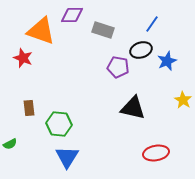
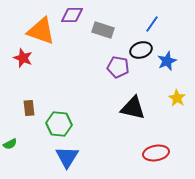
yellow star: moved 6 px left, 2 px up
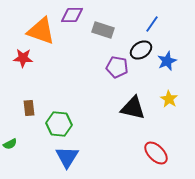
black ellipse: rotated 15 degrees counterclockwise
red star: rotated 18 degrees counterclockwise
purple pentagon: moved 1 px left
yellow star: moved 8 px left, 1 px down
red ellipse: rotated 55 degrees clockwise
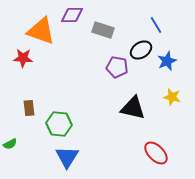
blue line: moved 4 px right, 1 px down; rotated 66 degrees counterclockwise
yellow star: moved 3 px right, 2 px up; rotated 18 degrees counterclockwise
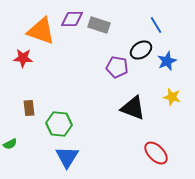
purple diamond: moved 4 px down
gray rectangle: moved 4 px left, 5 px up
black triangle: rotated 8 degrees clockwise
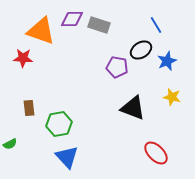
green hexagon: rotated 15 degrees counterclockwise
blue triangle: rotated 15 degrees counterclockwise
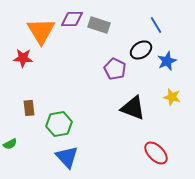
orange triangle: rotated 40 degrees clockwise
purple pentagon: moved 2 px left, 2 px down; rotated 15 degrees clockwise
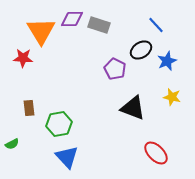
blue line: rotated 12 degrees counterclockwise
green semicircle: moved 2 px right
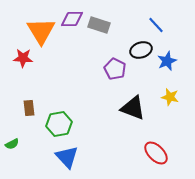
black ellipse: rotated 15 degrees clockwise
yellow star: moved 2 px left
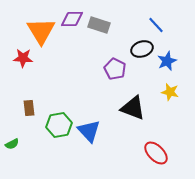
black ellipse: moved 1 px right, 1 px up
yellow star: moved 5 px up
green hexagon: moved 1 px down
blue triangle: moved 22 px right, 26 px up
